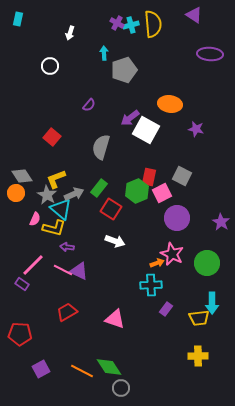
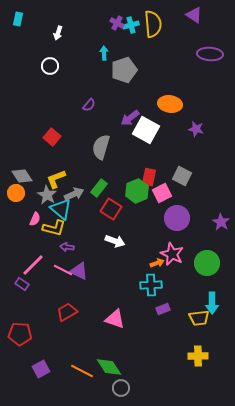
white arrow at (70, 33): moved 12 px left
purple rectangle at (166, 309): moved 3 px left; rotated 32 degrees clockwise
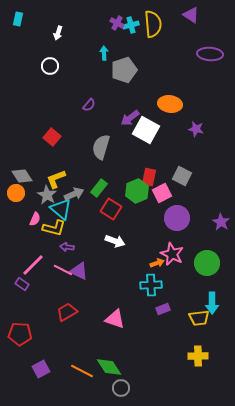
purple triangle at (194, 15): moved 3 px left
